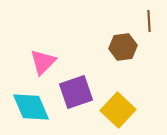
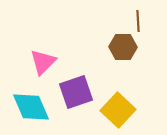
brown line: moved 11 px left
brown hexagon: rotated 8 degrees clockwise
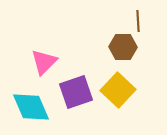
pink triangle: moved 1 px right
yellow square: moved 20 px up
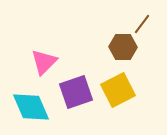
brown line: moved 4 px right, 3 px down; rotated 40 degrees clockwise
yellow square: rotated 20 degrees clockwise
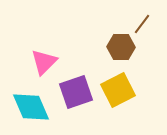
brown hexagon: moved 2 px left
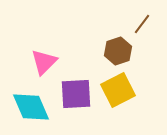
brown hexagon: moved 3 px left, 4 px down; rotated 20 degrees counterclockwise
purple square: moved 2 px down; rotated 16 degrees clockwise
